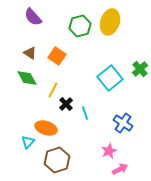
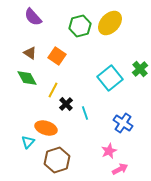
yellow ellipse: moved 1 px down; rotated 25 degrees clockwise
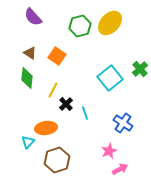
green diamond: rotated 35 degrees clockwise
orange ellipse: rotated 25 degrees counterclockwise
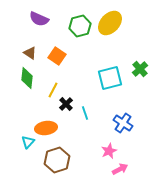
purple semicircle: moved 6 px right, 2 px down; rotated 24 degrees counterclockwise
cyan square: rotated 25 degrees clockwise
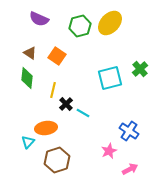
yellow line: rotated 14 degrees counterclockwise
cyan line: moved 2 px left; rotated 40 degrees counterclockwise
blue cross: moved 6 px right, 8 px down
pink arrow: moved 10 px right
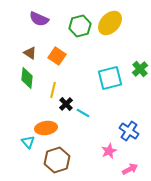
cyan triangle: rotated 24 degrees counterclockwise
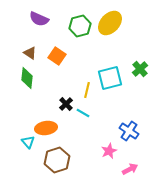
yellow line: moved 34 px right
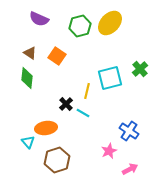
yellow line: moved 1 px down
